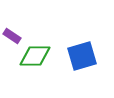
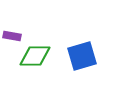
purple rectangle: rotated 24 degrees counterclockwise
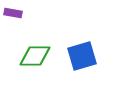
purple rectangle: moved 1 px right, 23 px up
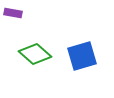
green diamond: moved 2 px up; rotated 40 degrees clockwise
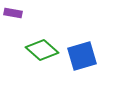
green diamond: moved 7 px right, 4 px up
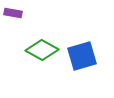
green diamond: rotated 12 degrees counterclockwise
